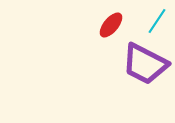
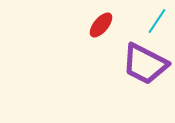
red ellipse: moved 10 px left
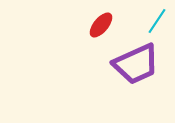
purple trapezoid: moved 9 px left; rotated 51 degrees counterclockwise
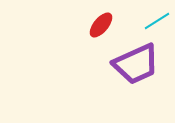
cyan line: rotated 24 degrees clockwise
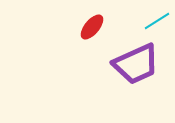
red ellipse: moved 9 px left, 2 px down
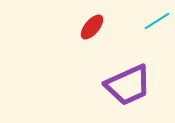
purple trapezoid: moved 8 px left, 21 px down
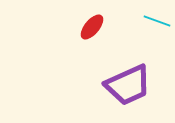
cyan line: rotated 52 degrees clockwise
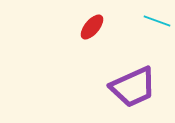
purple trapezoid: moved 5 px right, 2 px down
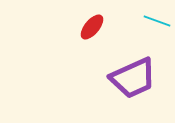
purple trapezoid: moved 9 px up
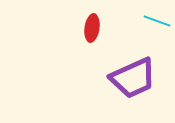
red ellipse: moved 1 px down; rotated 32 degrees counterclockwise
